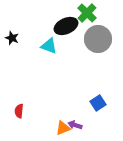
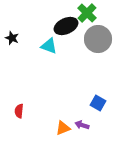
blue square: rotated 28 degrees counterclockwise
purple arrow: moved 7 px right
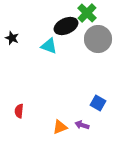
orange triangle: moved 3 px left, 1 px up
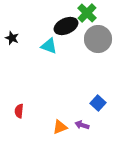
blue square: rotated 14 degrees clockwise
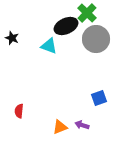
gray circle: moved 2 px left
blue square: moved 1 px right, 5 px up; rotated 28 degrees clockwise
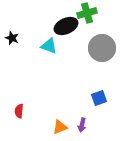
green cross: rotated 30 degrees clockwise
gray circle: moved 6 px right, 9 px down
purple arrow: rotated 96 degrees counterclockwise
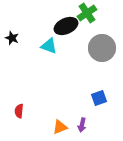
green cross: rotated 18 degrees counterclockwise
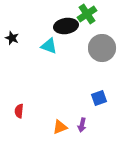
green cross: moved 1 px down
black ellipse: rotated 15 degrees clockwise
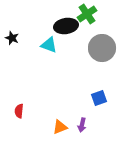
cyan triangle: moved 1 px up
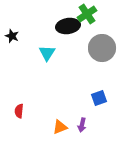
black ellipse: moved 2 px right
black star: moved 2 px up
cyan triangle: moved 2 px left, 8 px down; rotated 42 degrees clockwise
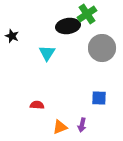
blue square: rotated 21 degrees clockwise
red semicircle: moved 18 px right, 6 px up; rotated 88 degrees clockwise
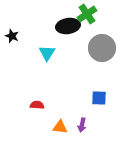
orange triangle: rotated 28 degrees clockwise
